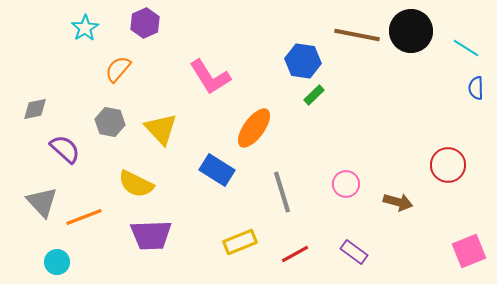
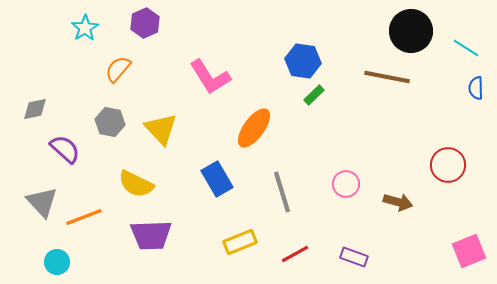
brown line: moved 30 px right, 42 px down
blue rectangle: moved 9 px down; rotated 28 degrees clockwise
purple rectangle: moved 5 px down; rotated 16 degrees counterclockwise
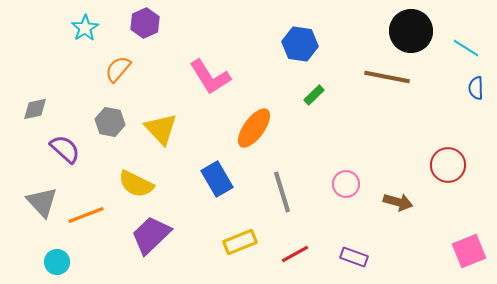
blue hexagon: moved 3 px left, 17 px up
orange line: moved 2 px right, 2 px up
purple trapezoid: rotated 138 degrees clockwise
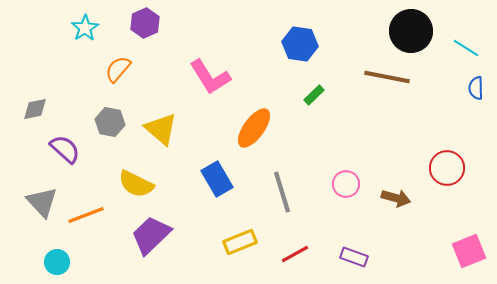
yellow triangle: rotated 6 degrees counterclockwise
red circle: moved 1 px left, 3 px down
brown arrow: moved 2 px left, 4 px up
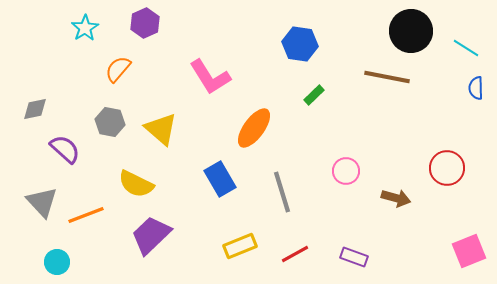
blue rectangle: moved 3 px right
pink circle: moved 13 px up
yellow rectangle: moved 4 px down
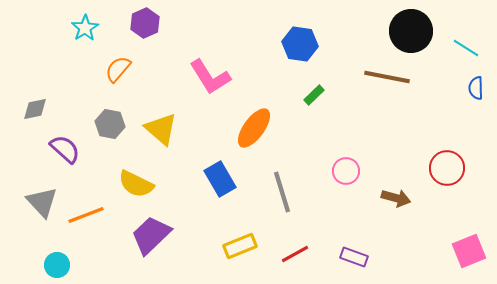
gray hexagon: moved 2 px down
cyan circle: moved 3 px down
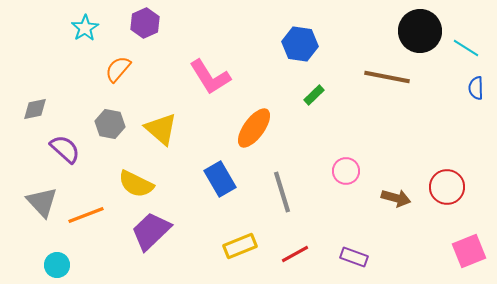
black circle: moved 9 px right
red circle: moved 19 px down
purple trapezoid: moved 4 px up
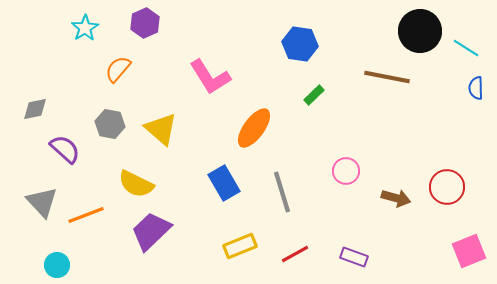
blue rectangle: moved 4 px right, 4 px down
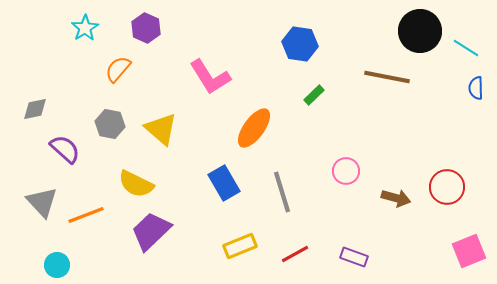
purple hexagon: moved 1 px right, 5 px down; rotated 12 degrees counterclockwise
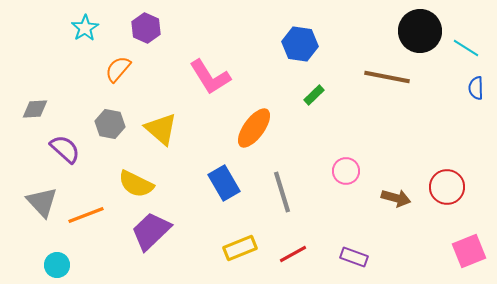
gray diamond: rotated 8 degrees clockwise
yellow rectangle: moved 2 px down
red line: moved 2 px left
